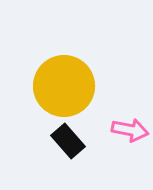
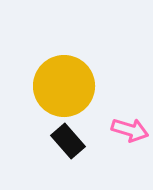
pink arrow: rotated 6 degrees clockwise
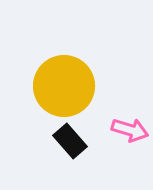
black rectangle: moved 2 px right
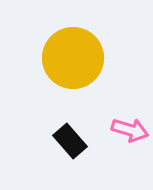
yellow circle: moved 9 px right, 28 px up
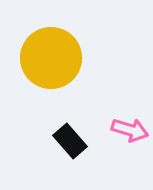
yellow circle: moved 22 px left
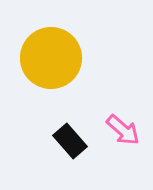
pink arrow: moved 7 px left; rotated 24 degrees clockwise
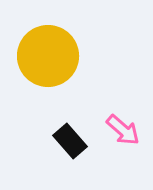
yellow circle: moved 3 px left, 2 px up
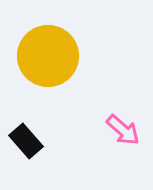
black rectangle: moved 44 px left
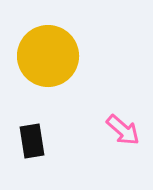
black rectangle: moved 6 px right; rotated 32 degrees clockwise
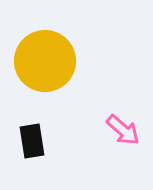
yellow circle: moved 3 px left, 5 px down
